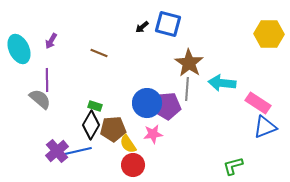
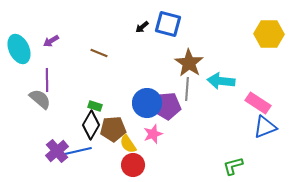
purple arrow: rotated 28 degrees clockwise
cyan arrow: moved 1 px left, 2 px up
pink star: rotated 12 degrees counterclockwise
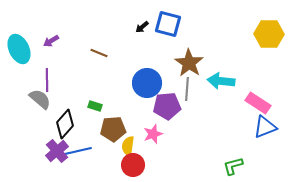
blue circle: moved 20 px up
black diamond: moved 26 px left, 1 px up; rotated 12 degrees clockwise
yellow semicircle: moved 2 px down; rotated 42 degrees clockwise
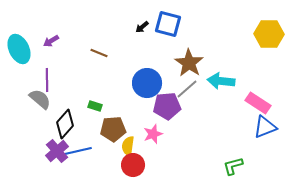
gray line: rotated 45 degrees clockwise
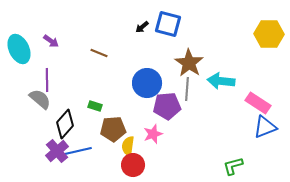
purple arrow: rotated 112 degrees counterclockwise
gray line: rotated 45 degrees counterclockwise
